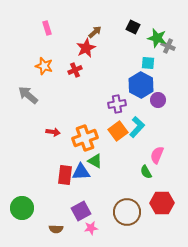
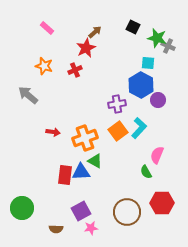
pink rectangle: rotated 32 degrees counterclockwise
cyan L-shape: moved 2 px right, 1 px down
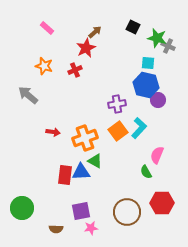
blue hexagon: moved 5 px right; rotated 15 degrees counterclockwise
purple square: rotated 18 degrees clockwise
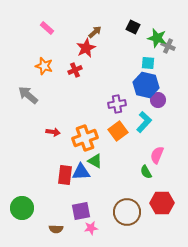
cyan L-shape: moved 5 px right, 6 px up
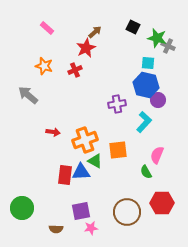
orange square: moved 19 px down; rotated 30 degrees clockwise
orange cross: moved 2 px down
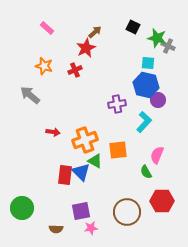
gray arrow: moved 2 px right
blue triangle: rotated 48 degrees clockwise
red hexagon: moved 2 px up
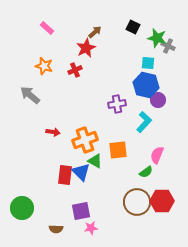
green semicircle: rotated 96 degrees counterclockwise
brown circle: moved 10 px right, 10 px up
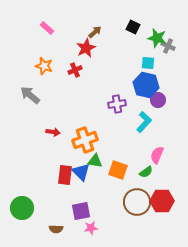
orange square: moved 20 px down; rotated 24 degrees clockwise
green triangle: rotated 21 degrees counterclockwise
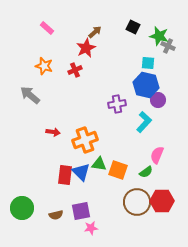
green star: moved 2 px right, 2 px up
green triangle: moved 4 px right, 3 px down
brown semicircle: moved 14 px up; rotated 16 degrees counterclockwise
